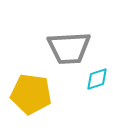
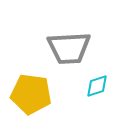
cyan diamond: moved 7 px down
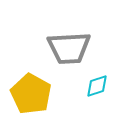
yellow pentagon: rotated 21 degrees clockwise
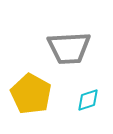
cyan diamond: moved 9 px left, 14 px down
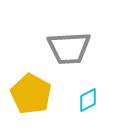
cyan diamond: rotated 10 degrees counterclockwise
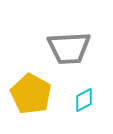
cyan diamond: moved 4 px left
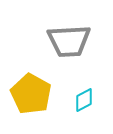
gray trapezoid: moved 7 px up
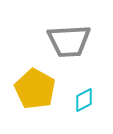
yellow pentagon: moved 4 px right, 5 px up
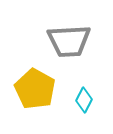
cyan diamond: rotated 35 degrees counterclockwise
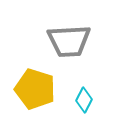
yellow pentagon: rotated 12 degrees counterclockwise
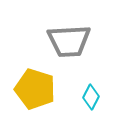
cyan diamond: moved 7 px right, 3 px up
